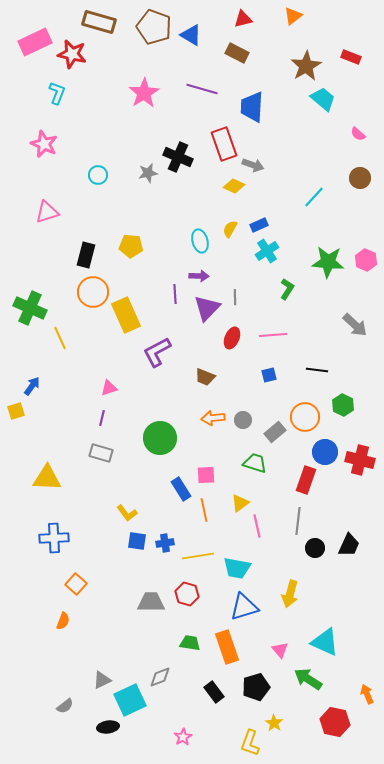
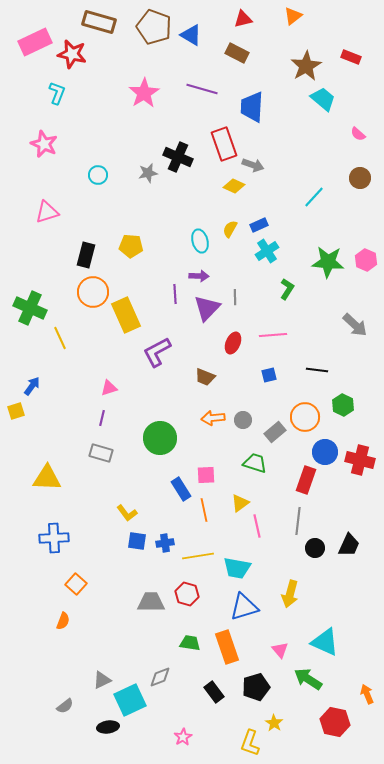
red ellipse at (232, 338): moved 1 px right, 5 px down
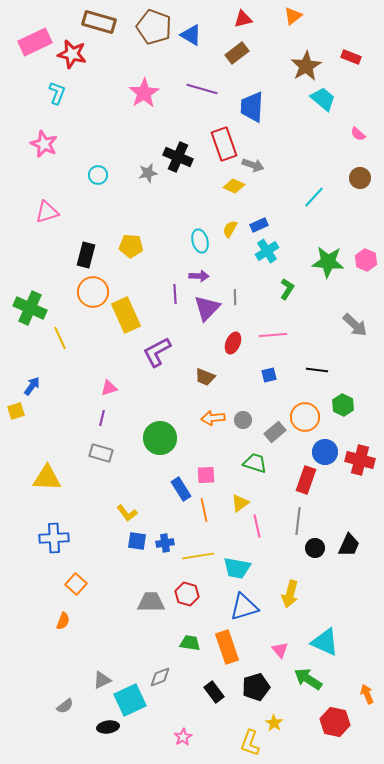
brown rectangle at (237, 53): rotated 65 degrees counterclockwise
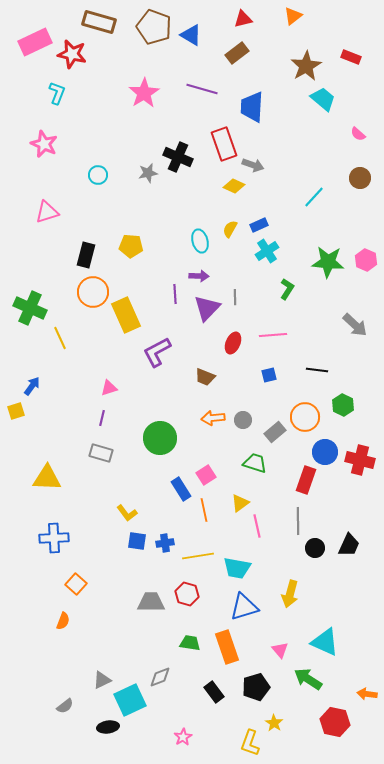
pink square at (206, 475): rotated 30 degrees counterclockwise
gray line at (298, 521): rotated 8 degrees counterclockwise
orange arrow at (367, 694): rotated 60 degrees counterclockwise
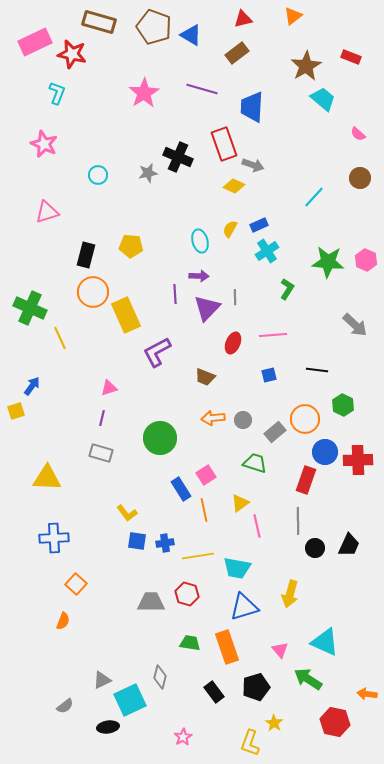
orange circle at (305, 417): moved 2 px down
red cross at (360, 460): moved 2 px left; rotated 16 degrees counterclockwise
gray diamond at (160, 677): rotated 55 degrees counterclockwise
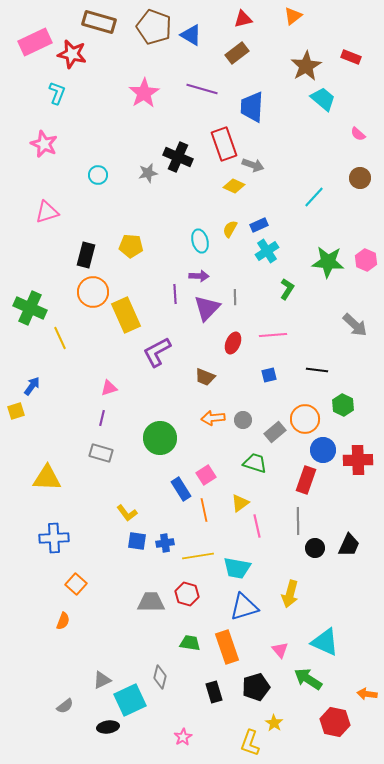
blue circle at (325, 452): moved 2 px left, 2 px up
black rectangle at (214, 692): rotated 20 degrees clockwise
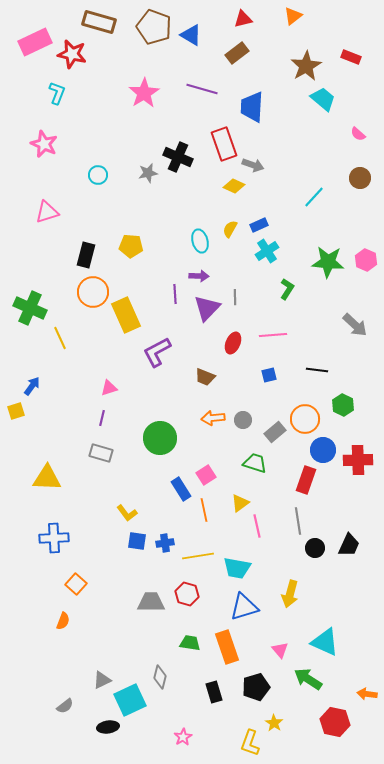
gray line at (298, 521): rotated 8 degrees counterclockwise
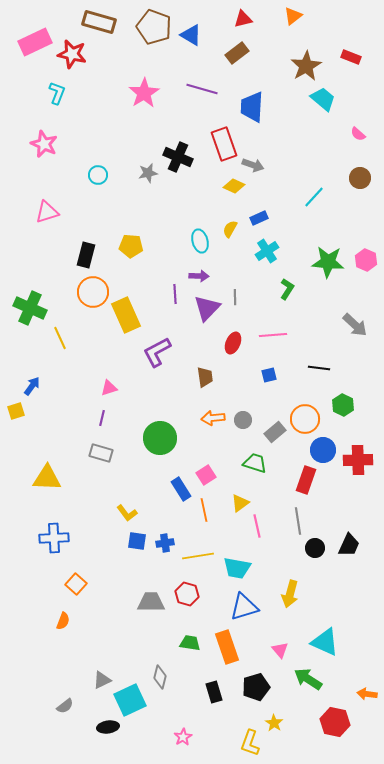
blue rectangle at (259, 225): moved 7 px up
black line at (317, 370): moved 2 px right, 2 px up
brown trapezoid at (205, 377): rotated 120 degrees counterclockwise
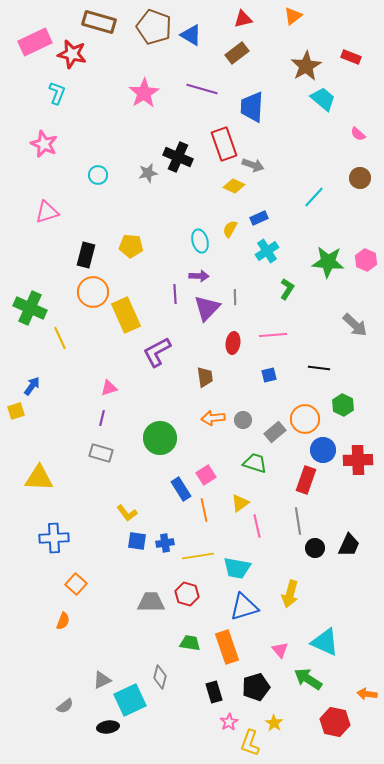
red ellipse at (233, 343): rotated 15 degrees counterclockwise
yellow triangle at (47, 478): moved 8 px left
pink star at (183, 737): moved 46 px right, 15 px up
